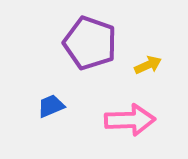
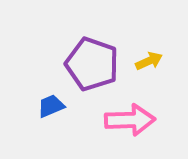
purple pentagon: moved 2 px right, 21 px down
yellow arrow: moved 1 px right, 4 px up
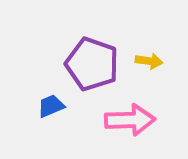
yellow arrow: rotated 32 degrees clockwise
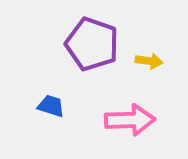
purple pentagon: moved 20 px up
blue trapezoid: rotated 40 degrees clockwise
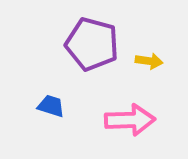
purple pentagon: rotated 4 degrees counterclockwise
